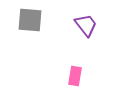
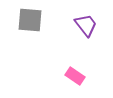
pink rectangle: rotated 66 degrees counterclockwise
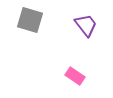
gray square: rotated 12 degrees clockwise
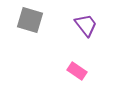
pink rectangle: moved 2 px right, 5 px up
